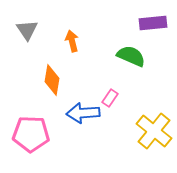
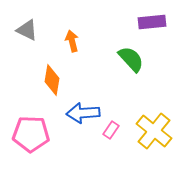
purple rectangle: moved 1 px left, 1 px up
gray triangle: rotated 30 degrees counterclockwise
green semicircle: moved 3 px down; rotated 24 degrees clockwise
pink rectangle: moved 1 px right, 32 px down
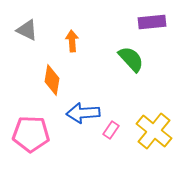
orange arrow: rotated 10 degrees clockwise
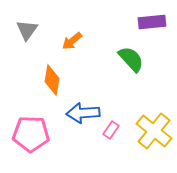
gray triangle: rotated 40 degrees clockwise
orange arrow: rotated 125 degrees counterclockwise
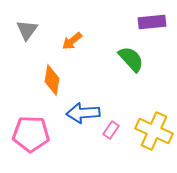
yellow cross: rotated 15 degrees counterclockwise
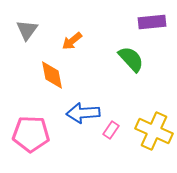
orange diamond: moved 5 px up; rotated 20 degrees counterclockwise
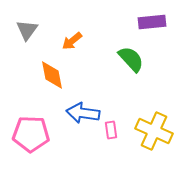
blue arrow: rotated 12 degrees clockwise
pink rectangle: rotated 42 degrees counterclockwise
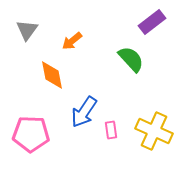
purple rectangle: rotated 32 degrees counterclockwise
blue arrow: moved 1 px right, 1 px up; rotated 64 degrees counterclockwise
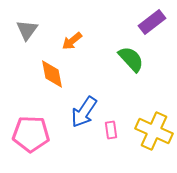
orange diamond: moved 1 px up
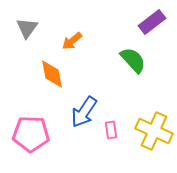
gray triangle: moved 2 px up
green semicircle: moved 2 px right, 1 px down
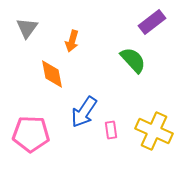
orange arrow: rotated 35 degrees counterclockwise
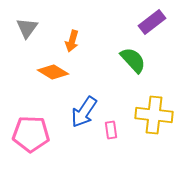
orange diamond: moved 1 px right, 2 px up; rotated 48 degrees counterclockwise
yellow cross: moved 16 px up; rotated 18 degrees counterclockwise
